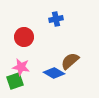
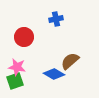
pink star: moved 4 px left
blue diamond: moved 1 px down
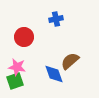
blue diamond: rotated 40 degrees clockwise
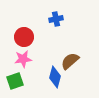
pink star: moved 6 px right, 8 px up; rotated 18 degrees counterclockwise
blue diamond: moved 1 px right, 3 px down; rotated 35 degrees clockwise
